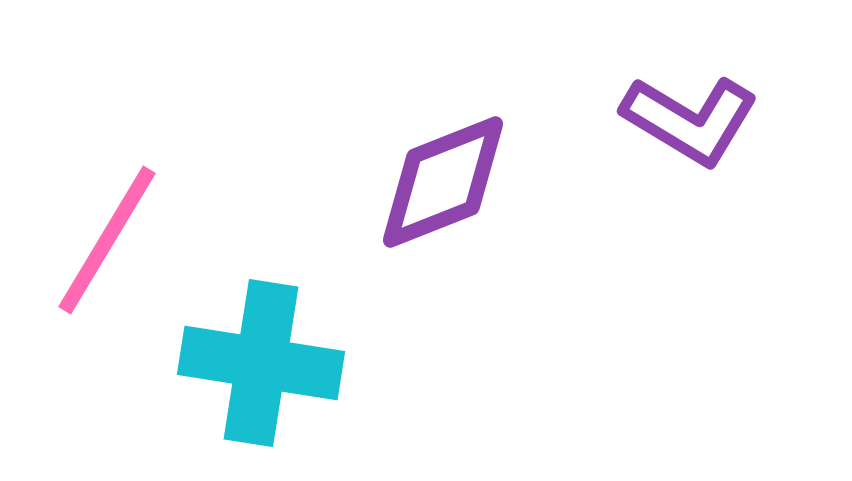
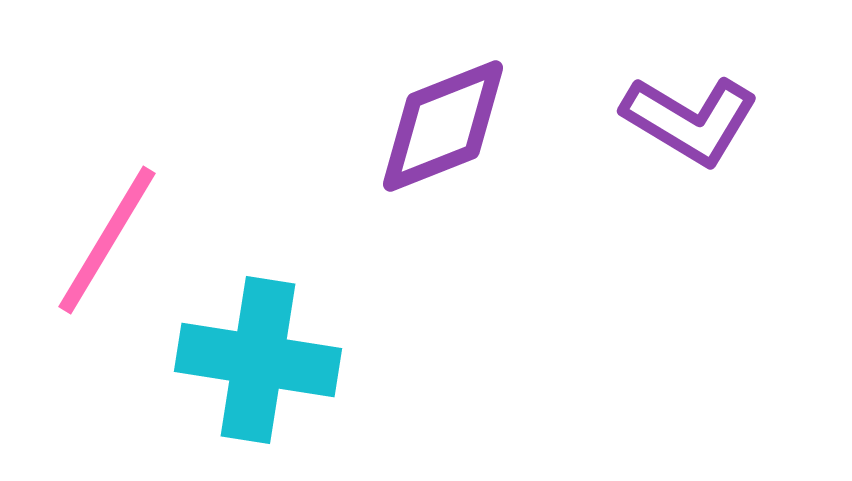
purple diamond: moved 56 px up
cyan cross: moved 3 px left, 3 px up
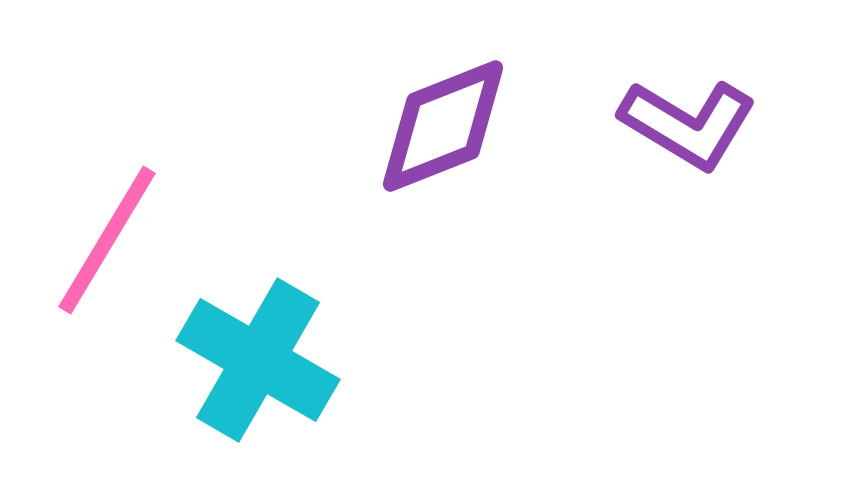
purple L-shape: moved 2 px left, 4 px down
cyan cross: rotated 21 degrees clockwise
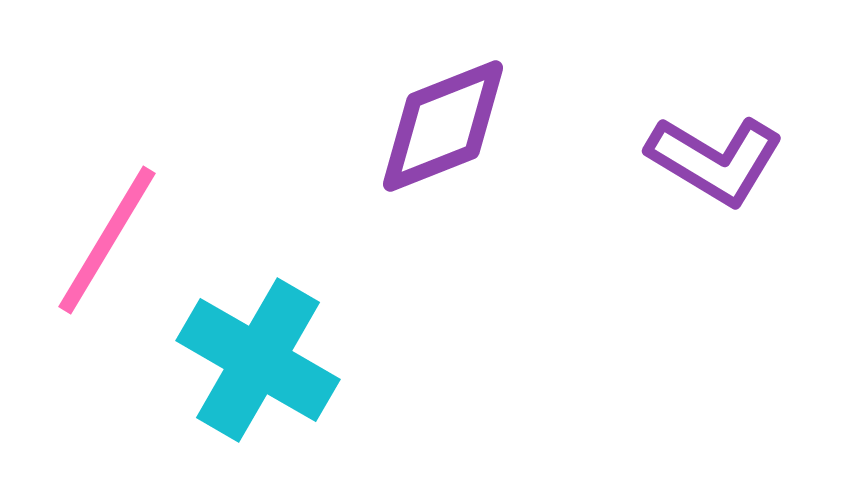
purple L-shape: moved 27 px right, 36 px down
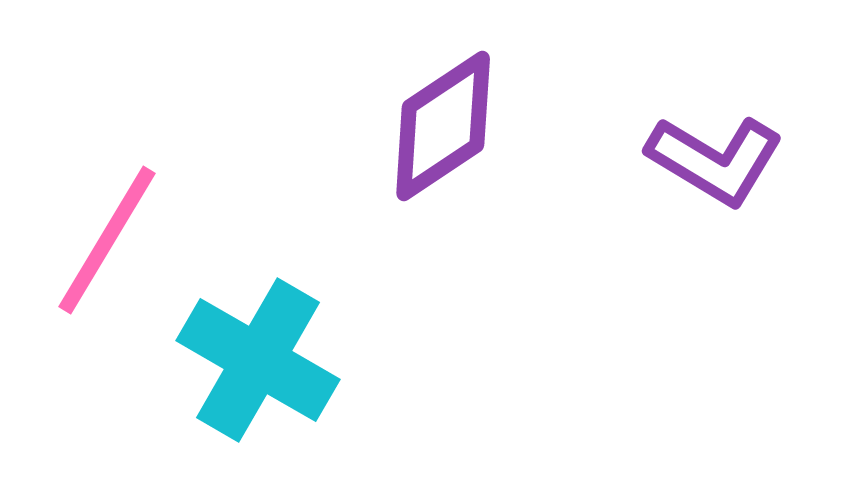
purple diamond: rotated 12 degrees counterclockwise
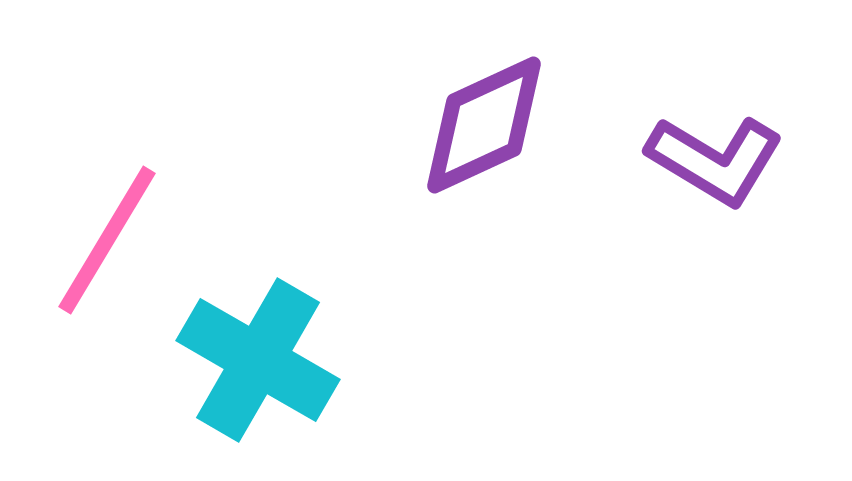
purple diamond: moved 41 px right, 1 px up; rotated 9 degrees clockwise
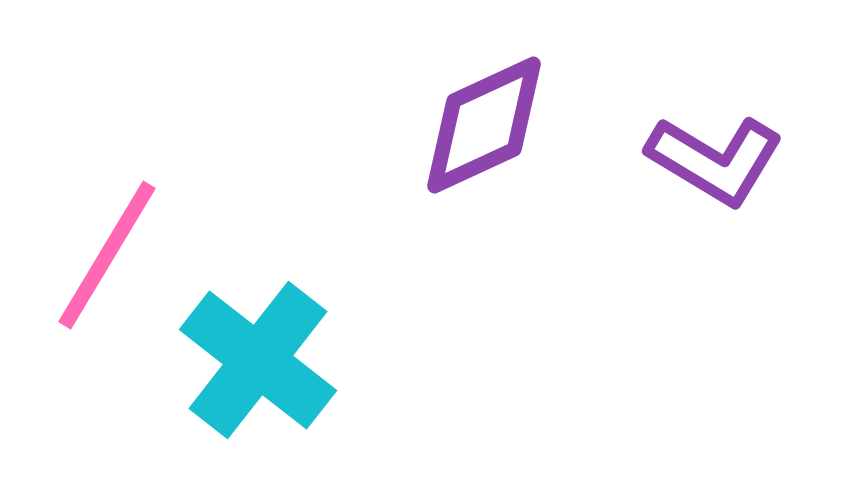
pink line: moved 15 px down
cyan cross: rotated 8 degrees clockwise
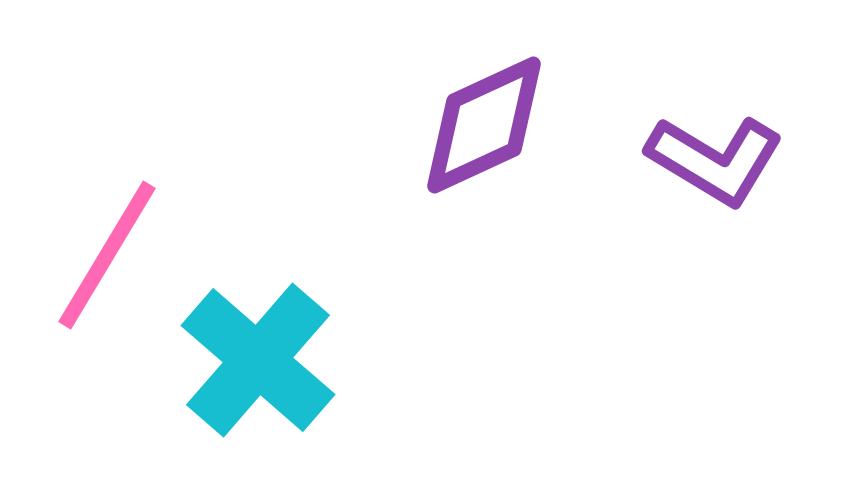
cyan cross: rotated 3 degrees clockwise
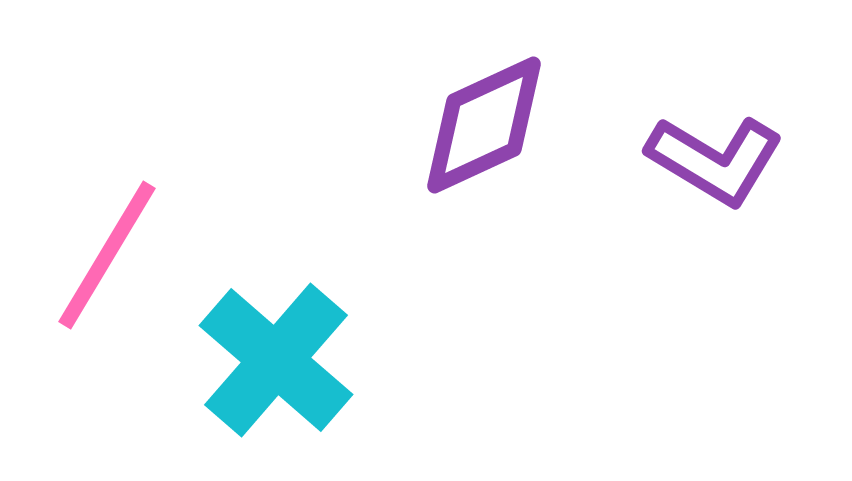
cyan cross: moved 18 px right
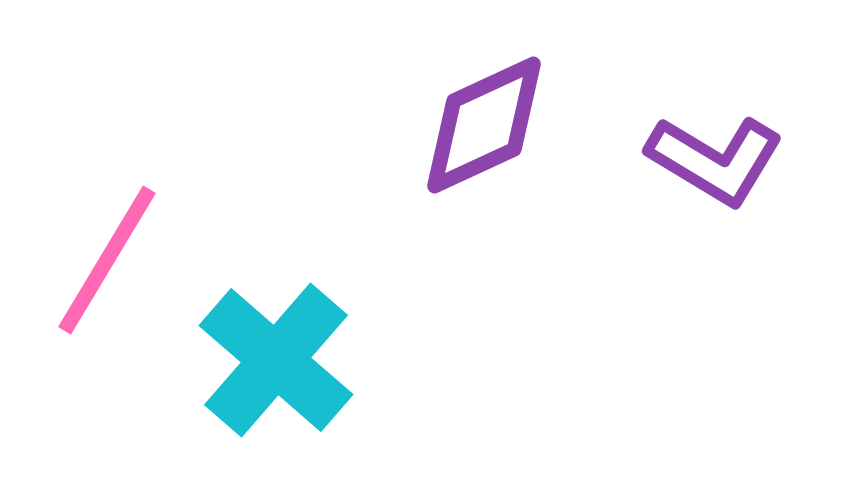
pink line: moved 5 px down
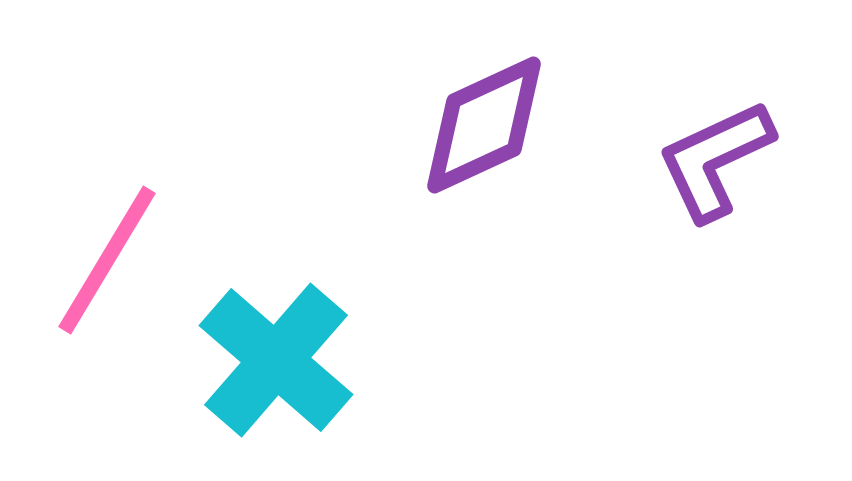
purple L-shape: rotated 124 degrees clockwise
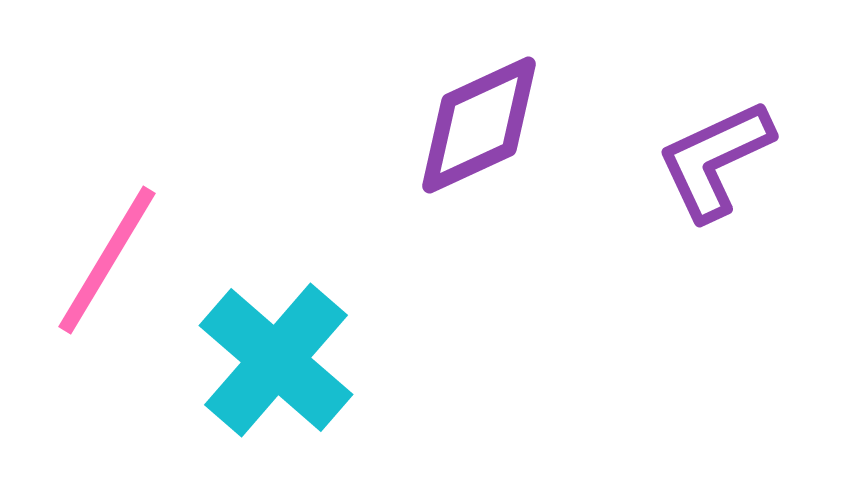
purple diamond: moved 5 px left
